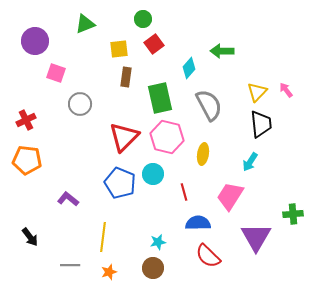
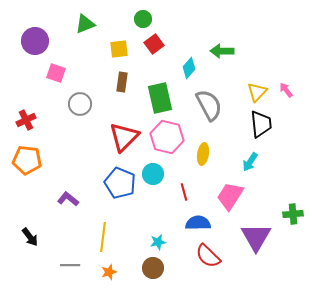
brown rectangle: moved 4 px left, 5 px down
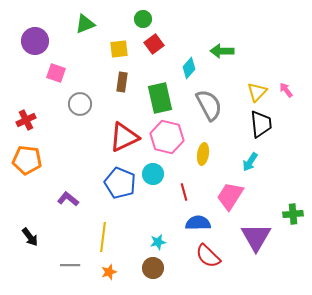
red triangle: rotated 20 degrees clockwise
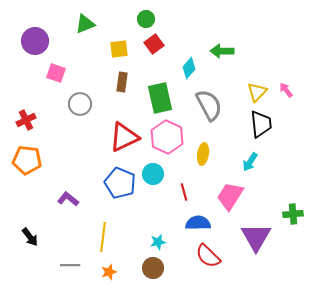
green circle: moved 3 px right
pink hexagon: rotated 12 degrees clockwise
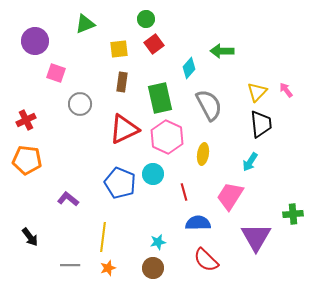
red triangle: moved 8 px up
red semicircle: moved 2 px left, 4 px down
orange star: moved 1 px left, 4 px up
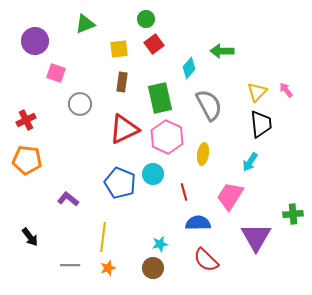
cyan star: moved 2 px right, 2 px down
